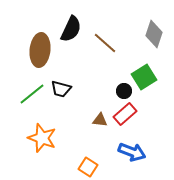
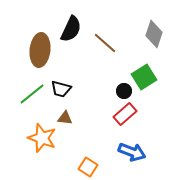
brown triangle: moved 35 px left, 2 px up
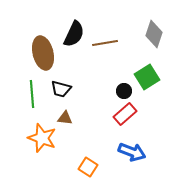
black semicircle: moved 3 px right, 5 px down
brown line: rotated 50 degrees counterclockwise
brown ellipse: moved 3 px right, 3 px down; rotated 20 degrees counterclockwise
green square: moved 3 px right
green line: rotated 56 degrees counterclockwise
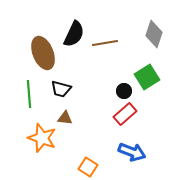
brown ellipse: rotated 8 degrees counterclockwise
green line: moved 3 px left
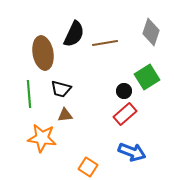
gray diamond: moved 3 px left, 2 px up
brown ellipse: rotated 12 degrees clockwise
brown triangle: moved 3 px up; rotated 14 degrees counterclockwise
orange star: rotated 12 degrees counterclockwise
